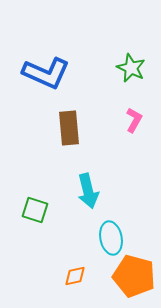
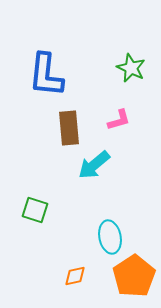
blue L-shape: moved 2 px down; rotated 72 degrees clockwise
pink L-shape: moved 15 px left; rotated 45 degrees clockwise
cyan arrow: moved 6 px right, 26 px up; rotated 64 degrees clockwise
cyan ellipse: moved 1 px left, 1 px up
orange pentagon: rotated 24 degrees clockwise
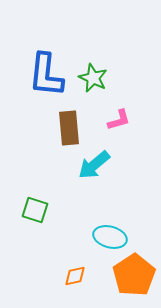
green star: moved 38 px left, 10 px down
cyan ellipse: rotated 64 degrees counterclockwise
orange pentagon: moved 1 px up
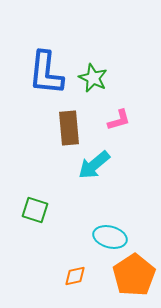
blue L-shape: moved 2 px up
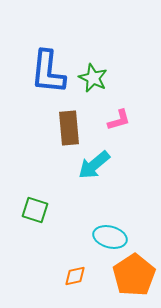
blue L-shape: moved 2 px right, 1 px up
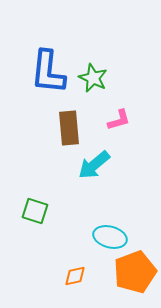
green square: moved 1 px down
orange pentagon: moved 1 px right, 3 px up; rotated 12 degrees clockwise
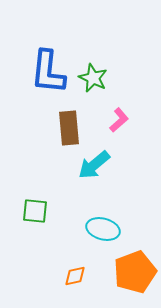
pink L-shape: rotated 25 degrees counterclockwise
green square: rotated 12 degrees counterclockwise
cyan ellipse: moved 7 px left, 8 px up
